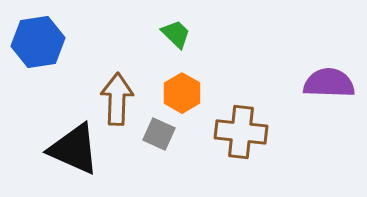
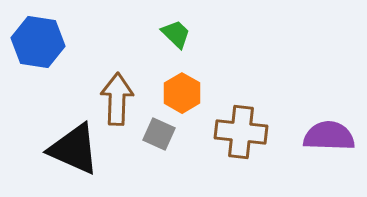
blue hexagon: rotated 18 degrees clockwise
purple semicircle: moved 53 px down
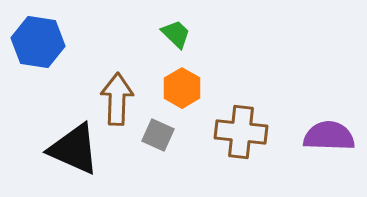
orange hexagon: moved 5 px up
gray square: moved 1 px left, 1 px down
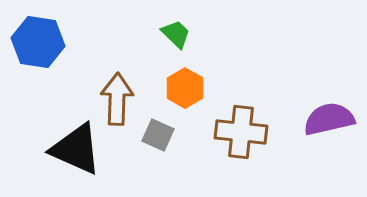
orange hexagon: moved 3 px right
purple semicircle: moved 17 px up; rotated 15 degrees counterclockwise
black triangle: moved 2 px right
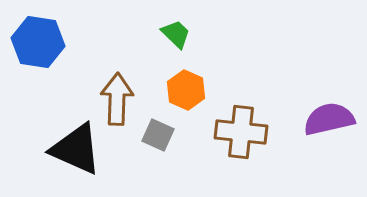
orange hexagon: moved 1 px right, 2 px down; rotated 6 degrees counterclockwise
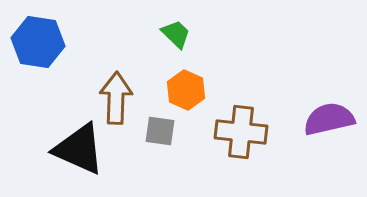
brown arrow: moved 1 px left, 1 px up
gray square: moved 2 px right, 4 px up; rotated 16 degrees counterclockwise
black triangle: moved 3 px right
